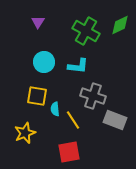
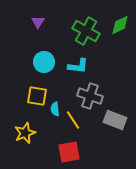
gray cross: moved 3 px left
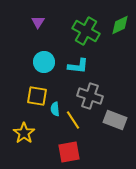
yellow star: moved 1 px left; rotated 15 degrees counterclockwise
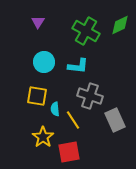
gray rectangle: rotated 45 degrees clockwise
yellow star: moved 19 px right, 4 px down
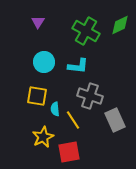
yellow star: rotated 10 degrees clockwise
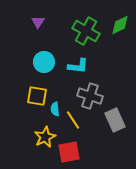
yellow star: moved 2 px right
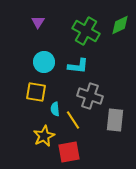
yellow square: moved 1 px left, 4 px up
gray rectangle: rotated 30 degrees clockwise
yellow star: moved 1 px left, 1 px up
